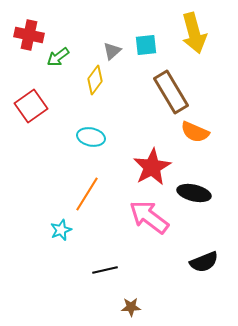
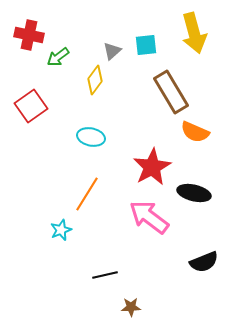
black line: moved 5 px down
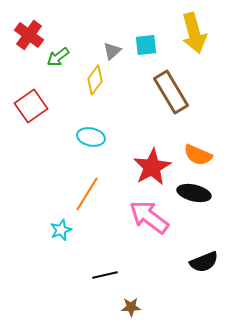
red cross: rotated 24 degrees clockwise
orange semicircle: moved 3 px right, 23 px down
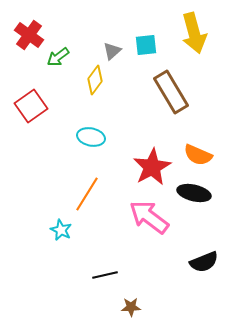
cyan star: rotated 25 degrees counterclockwise
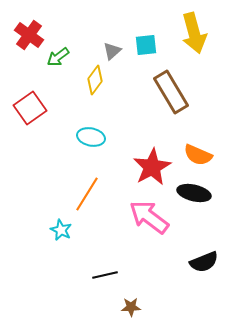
red square: moved 1 px left, 2 px down
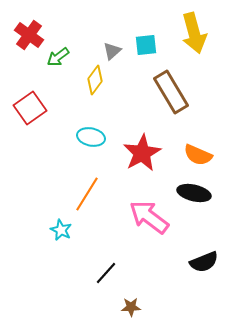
red star: moved 10 px left, 14 px up
black line: moved 1 px right, 2 px up; rotated 35 degrees counterclockwise
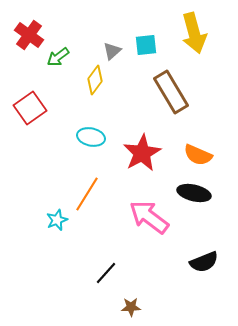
cyan star: moved 4 px left, 10 px up; rotated 25 degrees clockwise
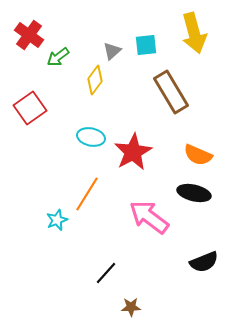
red star: moved 9 px left, 1 px up
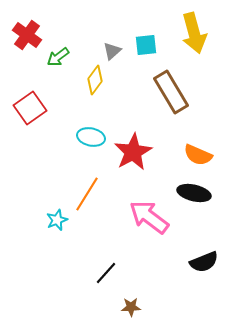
red cross: moved 2 px left
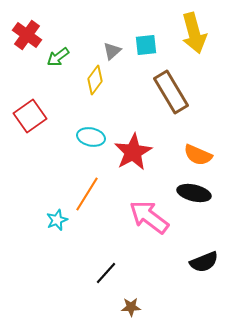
red square: moved 8 px down
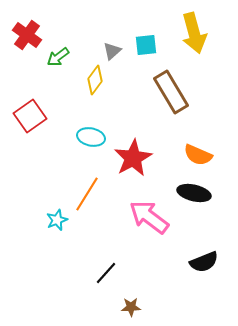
red star: moved 6 px down
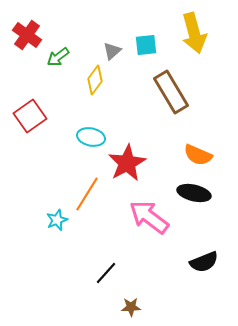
red star: moved 6 px left, 5 px down
